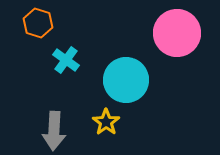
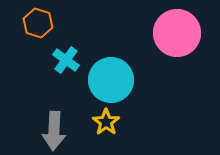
cyan circle: moved 15 px left
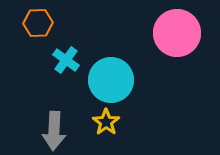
orange hexagon: rotated 20 degrees counterclockwise
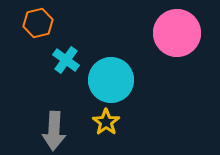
orange hexagon: rotated 12 degrees counterclockwise
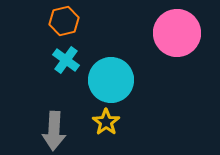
orange hexagon: moved 26 px right, 2 px up
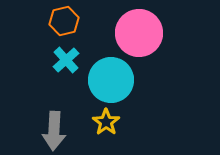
pink circle: moved 38 px left
cyan cross: rotated 12 degrees clockwise
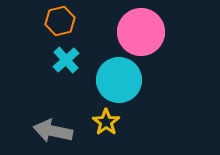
orange hexagon: moved 4 px left
pink circle: moved 2 px right, 1 px up
cyan circle: moved 8 px right
gray arrow: moved 1 px left; rotated 99 degrees clockwise
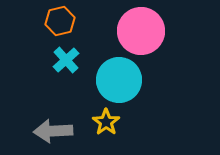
pink circle: moved 1 px up
gray arrow: rotated 15 degrees counterclockwise
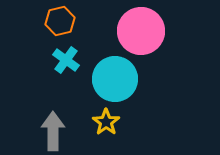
cyan cross: rotated 12 degrees counterclockwise
cyan circle: moved 4 px left, 1 px up
gray arrow: rotated 93 degrees clockwise
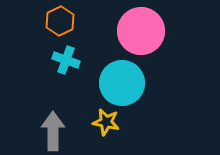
orange hexagon: rotated 12 degrees counterclockwise
cyan cross: rotated 16 degrees counterclockwise
cyan circle: moved 7 px right, 4 px down
yellow star: rotated 24 degrees counterclockwise
